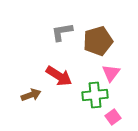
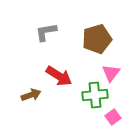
gray L-shape: moved 16 px left
brown pentagon: moved 1 px left, 2 px up
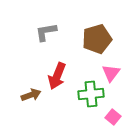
red arrow: moved 2 px left; rotated 80 degrees clockwise
green cross: moved 4 px left, 1 px up
pink square: rotated 14 degrees counterclockwise
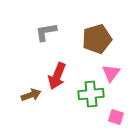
pink square: moved 3 px right; rotated 21 degrees counterclockwise
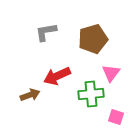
brown pentagon: moved 4 px left
red arrow: rotated 44 degrees clockwise
brown arrow: moved 1 px left
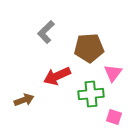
gray L-shape: rotated 35 degrees counterclockwise
brown pentagon: moved 4 px left, 9 px down; rotated 12 degrees clockwise
pink triangle: moved 2 px right
brown arrow: moved 6 px left, 5 px down
pink square: moved 2 px left
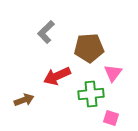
pink square: moved 3 px left, 1 px down
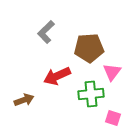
pink triangle: moved 1 px left, 1 px up
pink square: moved 2 px right
